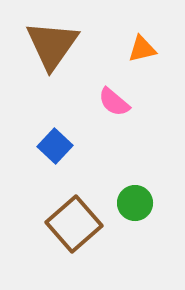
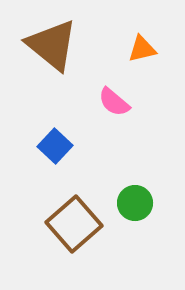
brown triangle: rotated 26 degrees counterclockwise
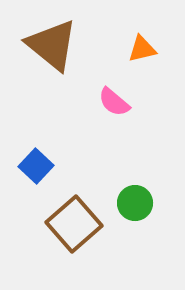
blue square: moved 19 px left, 20 px down
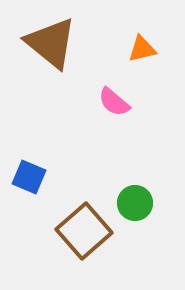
brown triangle: moved 1 px left, 2 px up
blue square: moved 7 px left, 11 px down; rotated 20 degrees counterclockwise
brown square: moved 10 px right, 7 px down
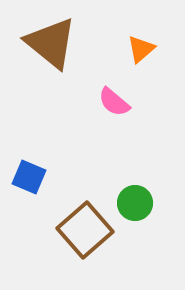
orange triangle: moved 1 px left; rotated 28 degrees counterclockwise
brown square: moved 1 px right, 1 px up
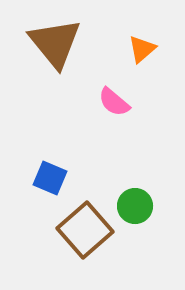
brown triangle: moved 4 px right; rotated 12 degrees clockwise
orange triangle: moved 1 px right
blue square: moved 21 px right, 1 px down
green circle: moved 3 px down
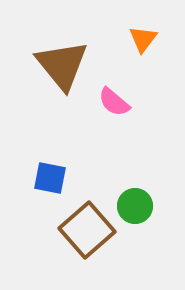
brown triangle: moved 7 px right, 22 px down
orange triangle: moved 1 px right, 10 px up; rotated 12 degrees counterclockwise
blue square: rotated 12 degrees counterclockwise
brown square: moved 2 px right
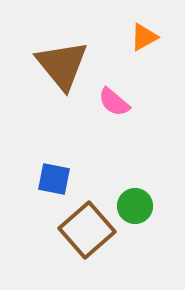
orange triangle: moved 1 px right, 2 px up; rotated 24 degrees clockwise
blue square: moved 4 px right, 1 px down
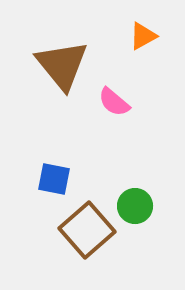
orange triangle: moved 1 px left, 1 px up
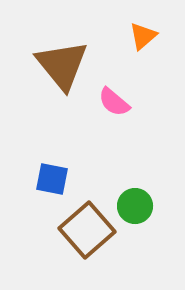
orange triangle: rotated 12 degrees counterclockwise
blue square: moved 2 px left
